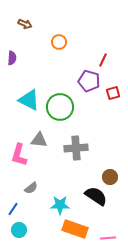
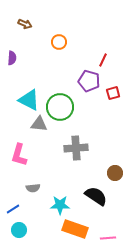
gray triangle: moved 16 px up
brown circle: moved 5 px right, 4 px up
gray semicircle: moved 2 px right; rotated 32 degrees clockwise
blue line: rotated 24 degrees clockwise
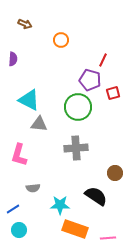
orange circle: moved 2 px right, 2 px up
purple semicircle: moved 1 px right, 1 px down
purple pentagon: moved 1 px right, 1 px up
green circle: moved 18 px right
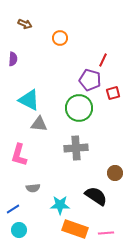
orange circle: moved 1 px left, 2 px up
green circle: moved 1 px right, 1 px down
pink line: moved 2 px left, 5 px up
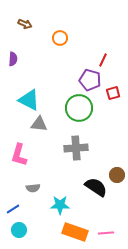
brown circle: moved 2 px right, 2 px down
black semicircle: moved 9 px up
orange rectangle: moved 3 px down
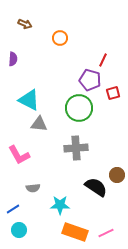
pink L-shape: rotated 45 degrees counterclockwise
pink line: rotated 21 degrees counterclockwise
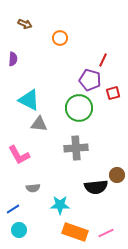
black semicircle: rotated 140 degrees clockwise
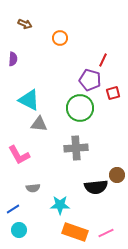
green circle: moved 1 px right
